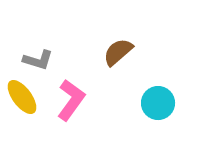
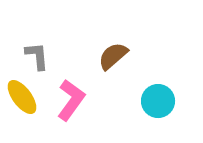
brown semicircle: moved 5 px left, 4 px down
gray L-shape: moved 1 px left, 4 px up; rotated 112 degrees counterclockwise
cyan circle: moved 2 px up
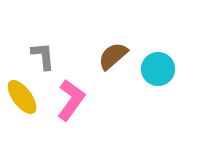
gray L-shape: moved 6 px right
cyan circle: moved 32 px up
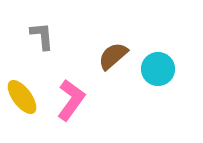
gray L-shape: moved 1 px left, 20 px up
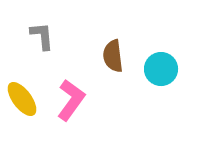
brown semicircle: rotated 56 degrees counterclockwise
cyan circle: moved 3 px right
yellow ellipse: moved 2 px down
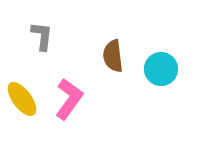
gray L-shape: rotated 12 degrees clockwise
pink L-shape: moved 2 px left, 1 px up
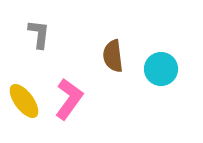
gray L-shape: moved 3 px left, 2 px up
yellow ellipse: moved 2 px right, 2 px down
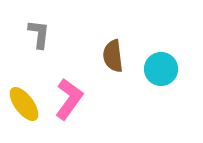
yellow ellipse: moved 3 px down
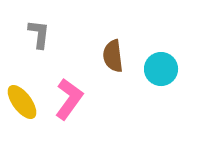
yellow ellipse: moved 2 px left, 2 px up
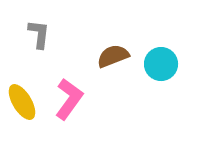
brown semicircle: rotated 76 degrees clockwise
cyan circle: moved 5 px up
yellow ellipse: rotated 6 degrees clockwise
